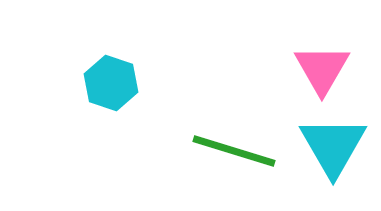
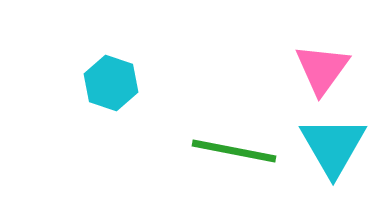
pink triangle: rotated 6 degrees clockwise
green line: rotated 6 degrees counterclockwise
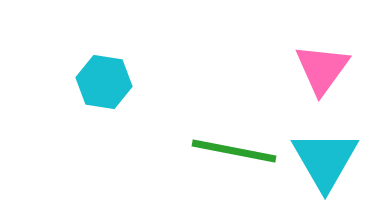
cyan hexagon: moved 7 px left, 1 px up; rotated 10 degrees counterclockwise
cyan triangle: moved 8 px left, 14 px down
